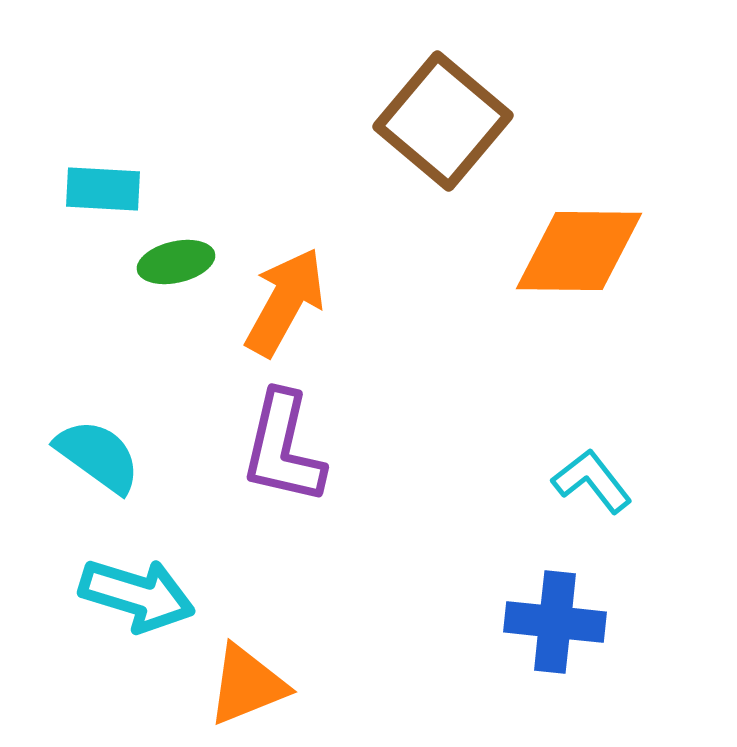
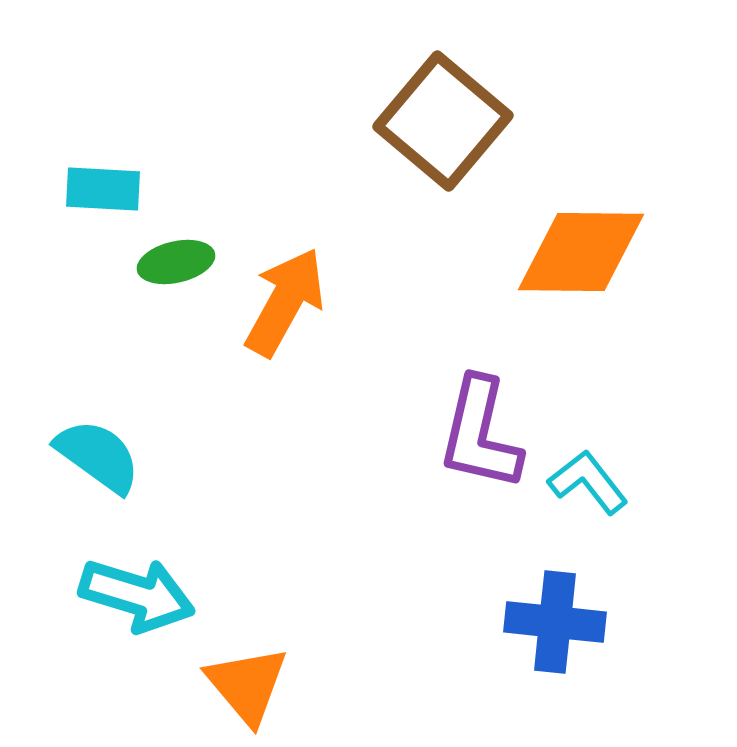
orange diamond: moved 2 px right, 1 px down
purple L-shape: moved 197 px right, 14 px up
cyan L-shape: moved 4 px left, 1 px down
orange triangle: rotated 48 degrees counterclockwise
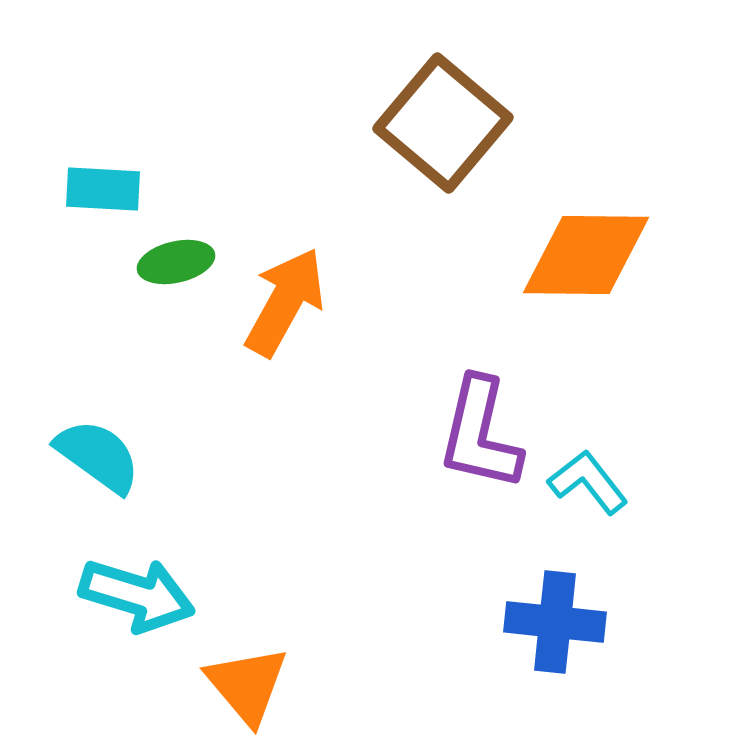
brown square: moved 2 px down
orange diamond: moved 5 px right, 3 px down
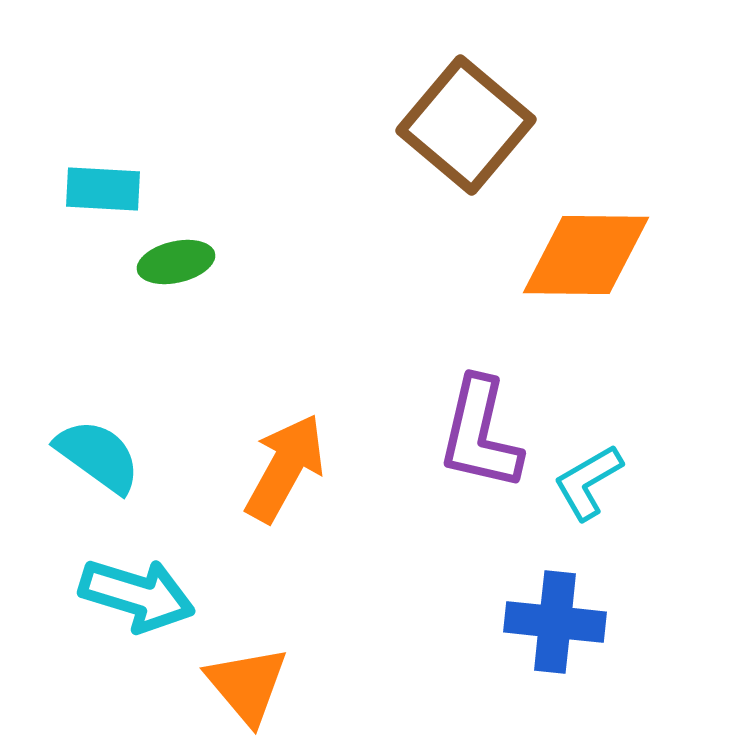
brown square: moved 23 px right, 2 px down
orange arrow: moved 166 px down
cyan L-shape: rotated 82 degrees counterclockwise
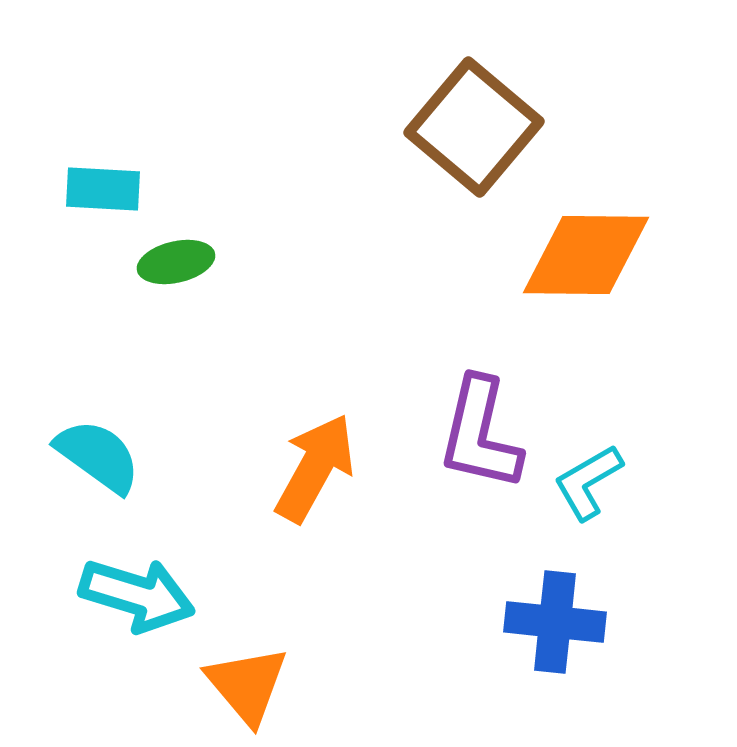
brown square: moved 8 px right, 2 px down
orange arrow: moved 30 px right
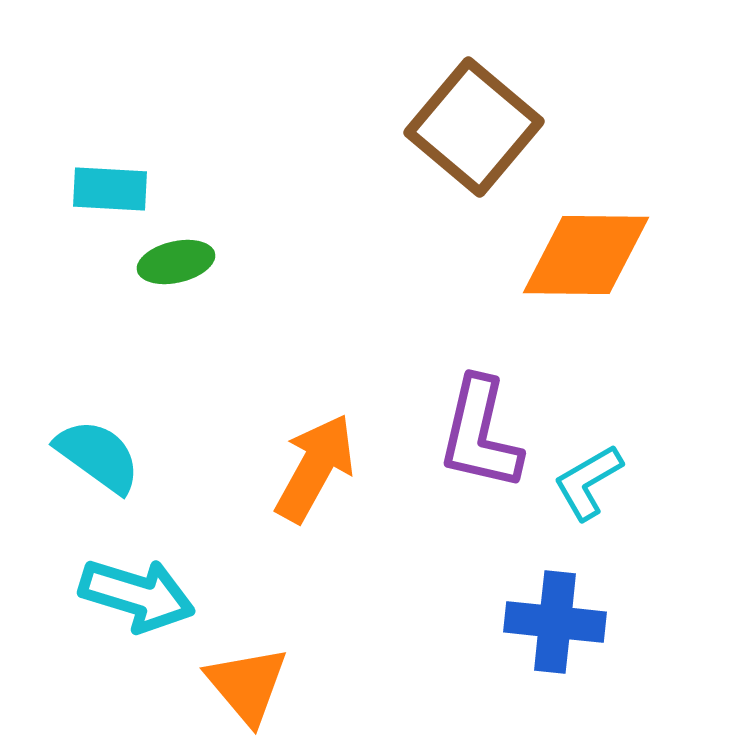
cyan rectangle: moved 7 px right
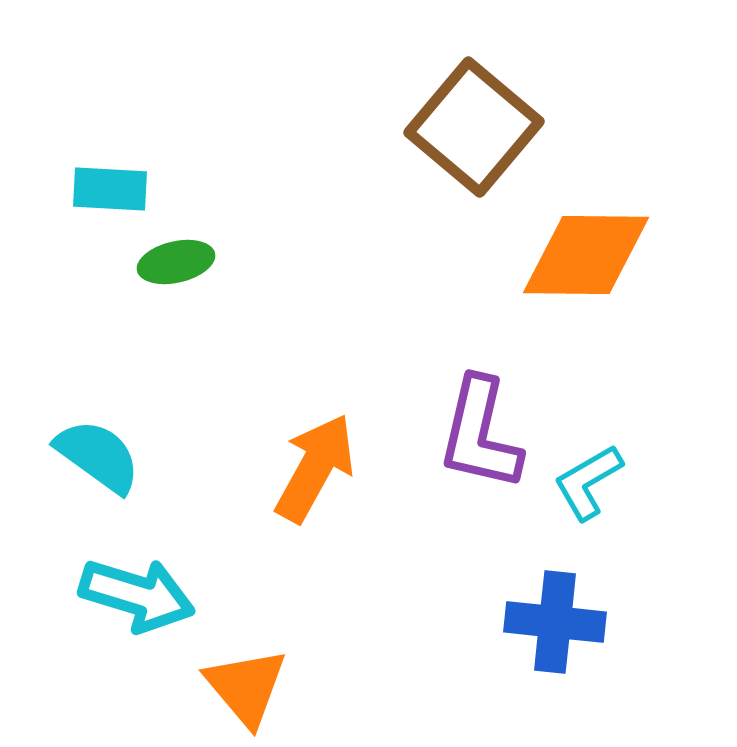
orange triangle: moved 1 px left, 2 px down
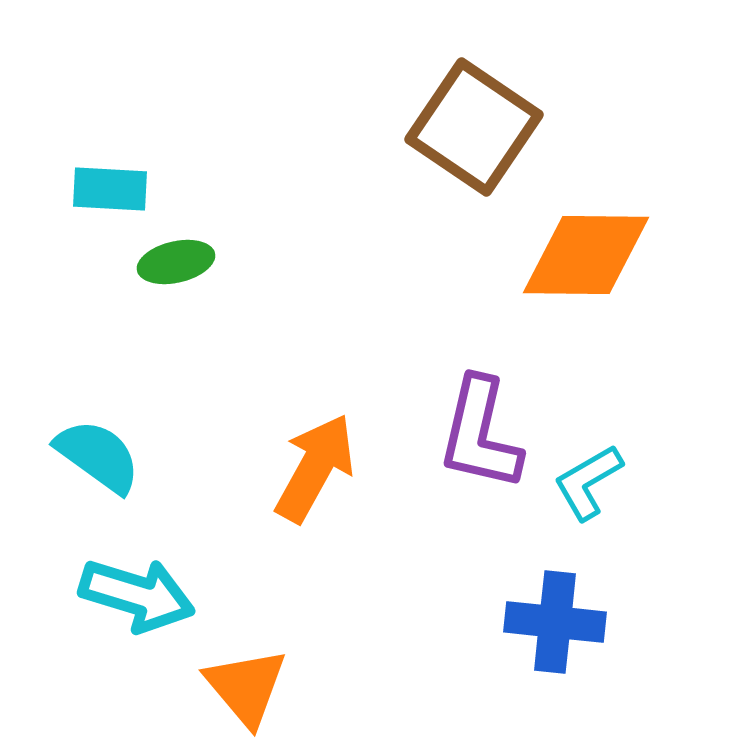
brown square: rotated 6 degrees counterclockwise
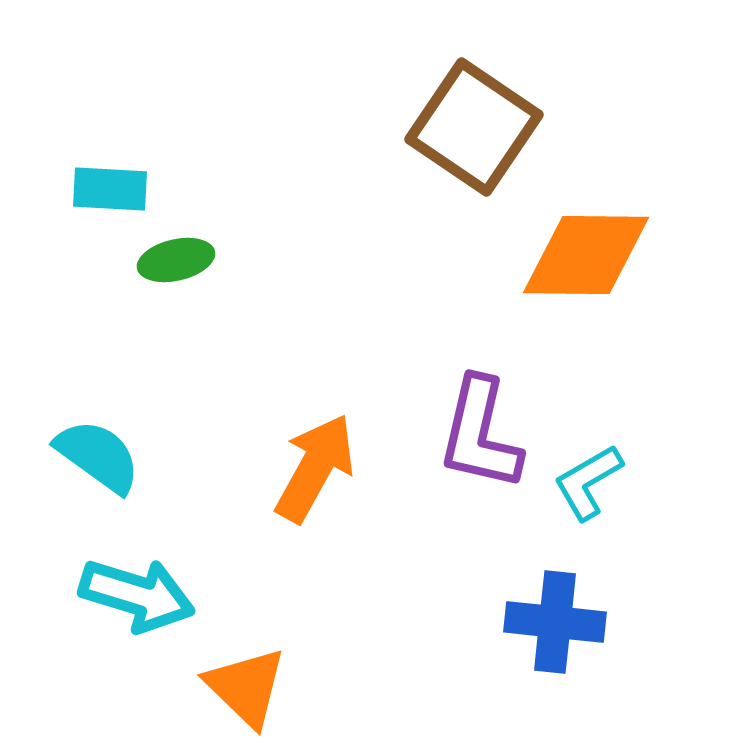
green ellipse: moved 2 px up
orange triangle: rotated 6 degrees counterclockwise
